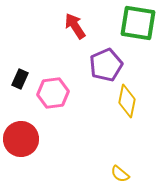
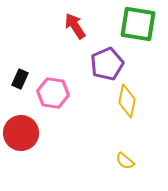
green square: moved 1 px down
purple pentagon: moved 1 px right, 1 px up
pink hexagon: rotated 16 degrees clockwise
red circle: moved 6 px up
yellow semicircle: moved 5 px right, 13 px up
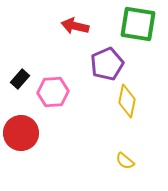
red arrow: rotated 44 degrees counterclockwise
black rectangle: rotated 18 degrees clockwise
pink hexagon: moved 1 px up; rotated 12 degrees counterclockwise
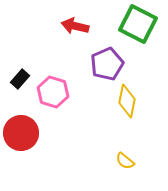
green square: rotated 18 degrees clockwise
pink hexagon: rotated 20 degrees clockwise
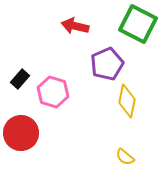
yellow semicircle: moved 4 px up
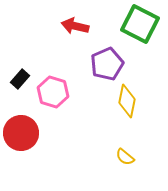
green square: moved 2 px right
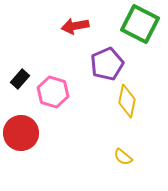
red arrow: rotated 24 degrees counterclockwise
yellow semicircle: moved 2 px left
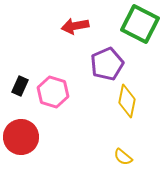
black rectangle: moved 7 px down; rotated 18 degrees counterclockwise
red circle: moved 4 px down
